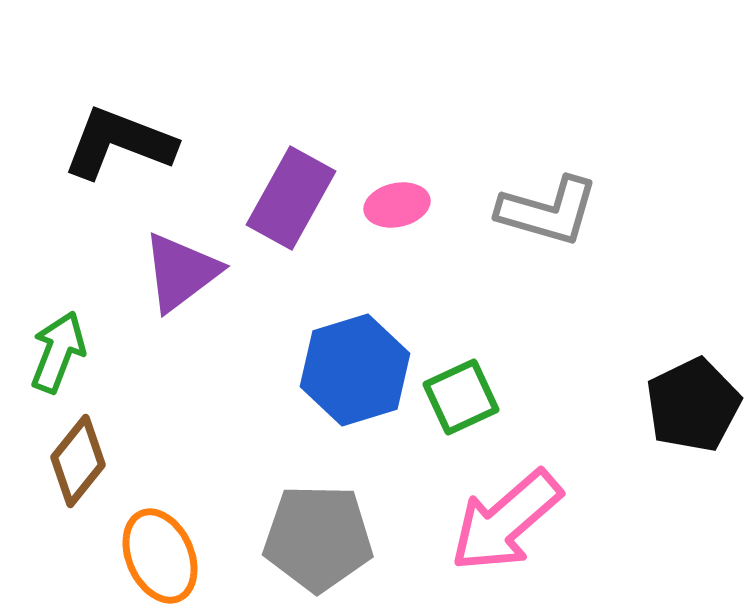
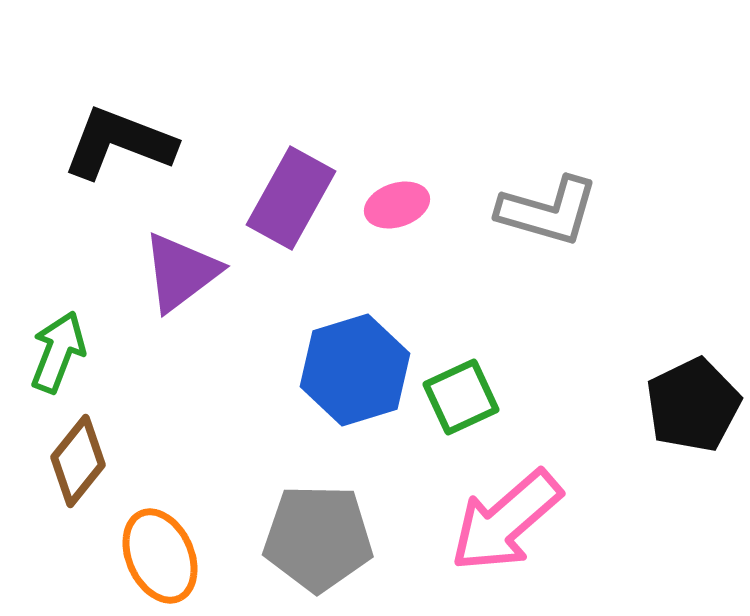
pink ellipse: rotated 6 degrees counterclockwise
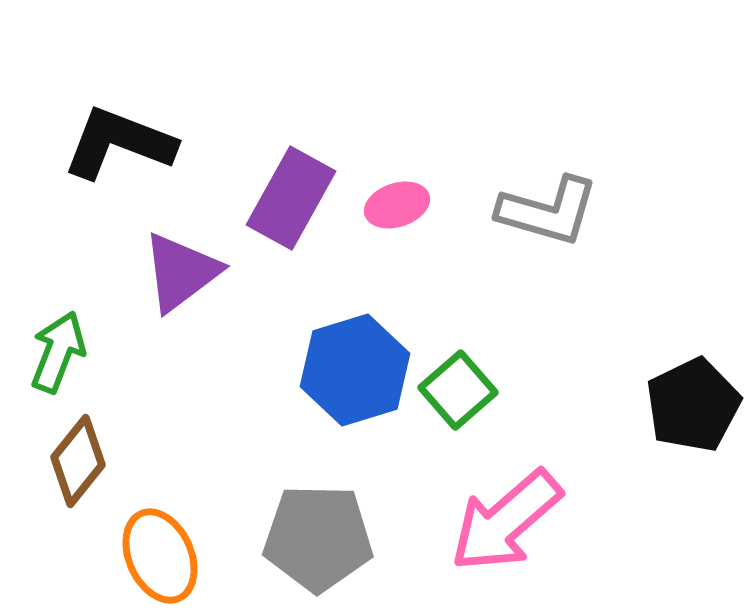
green square: moved 3 px left, 7 px up; rotated 16 degrees counterclockwise
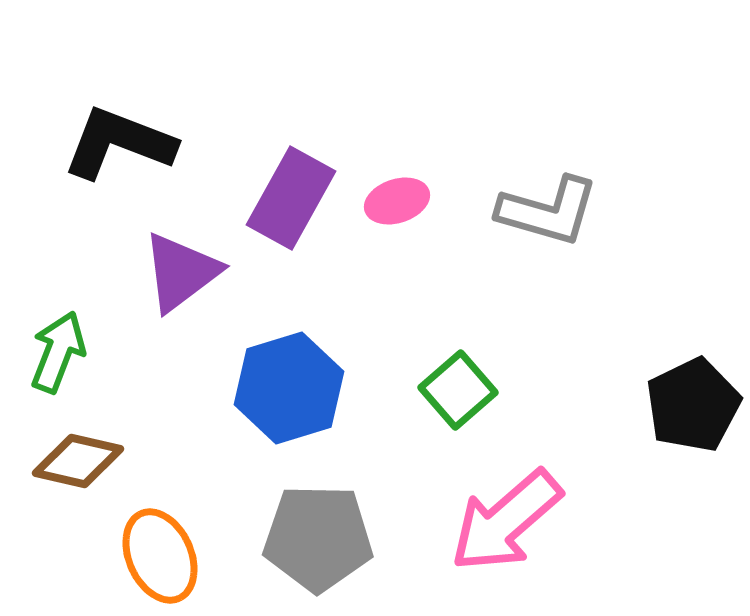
pink ellipse: moved 4 px up
blue hexagon: moved 66 px left, 18 px down
brown diamond: rotated 64 degrees clockwise
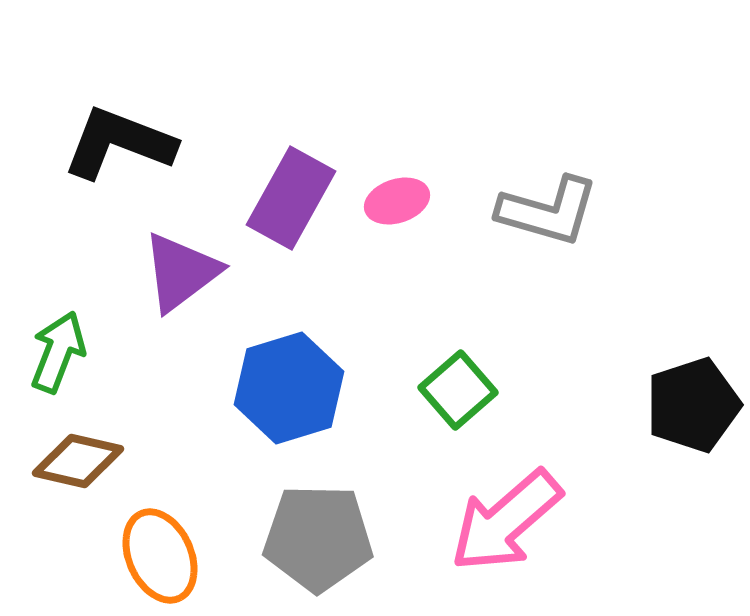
black pentagon: rotated 8 degrees clockwise
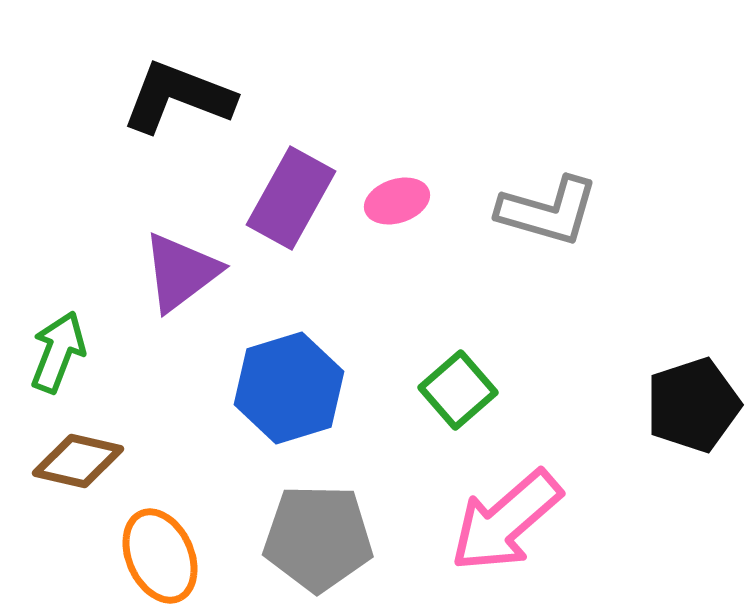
black L-shape: moved 59 px right, 46 px up
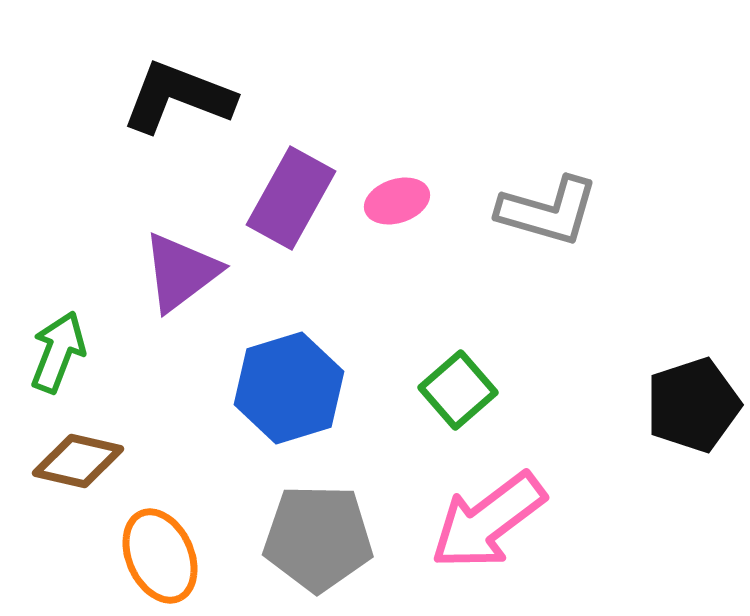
pink arrow: moved 18 px left; rotated 4 degrees clockwise
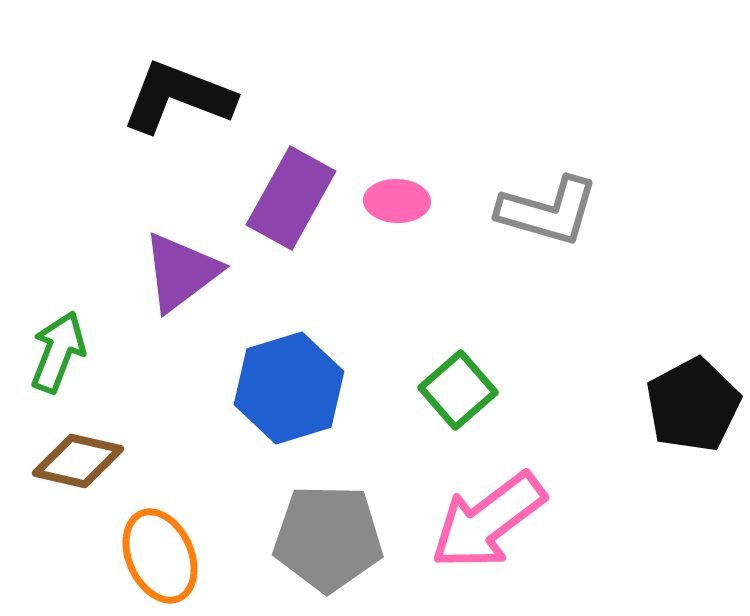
pink ellipse: rotated 20 degrees clockwise
black pentagon: rotated 10 degrees counterclockwise
gray pentagon: moved 10 px right
